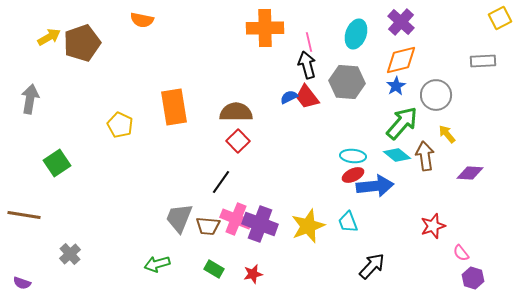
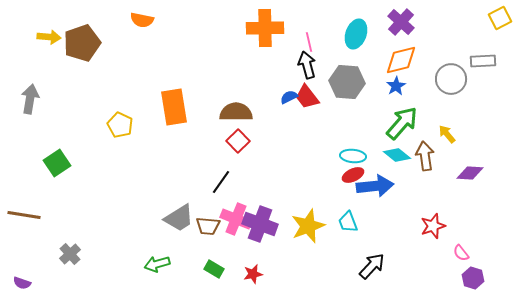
yellow arrow at (49, 37): rotated 35 degrees clockwise
gray circle at (436, 95): moved 15 px right, 16 px up
gray trapezoid at (179, 218): rotated 144 degrees counterclockwise
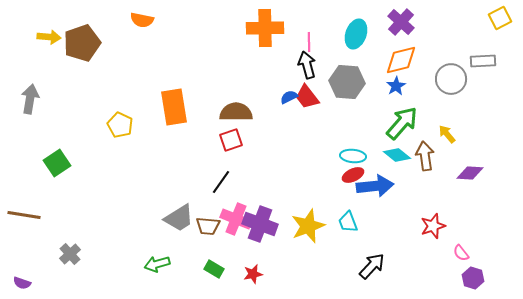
pink line at (309, 42): rotated 12 degrees clockwise
red square at (238, 141): moved 7 px left, 1 px up; rotated 25 degrees clockwise
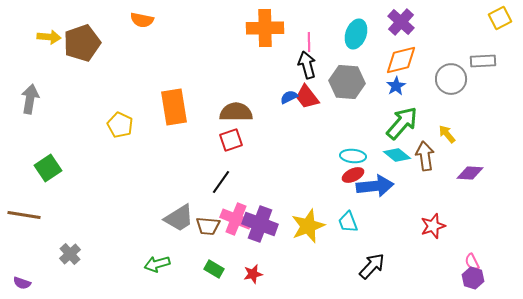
green square at (57, 163): moved 9 px left, 5 px down
pink semicircle at (461, 253): moved 11 px right, 9 px down; rotated 12 degrees clockwise
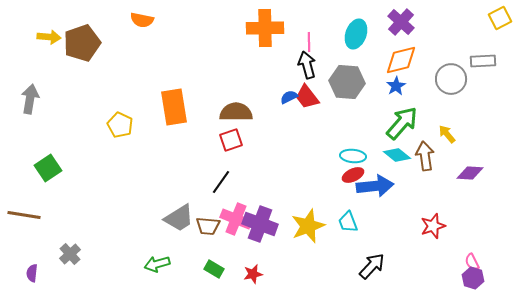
purple semicircle at (22, 283): moved 10 px right, 10 px up; rotated 78 degrees clockwise
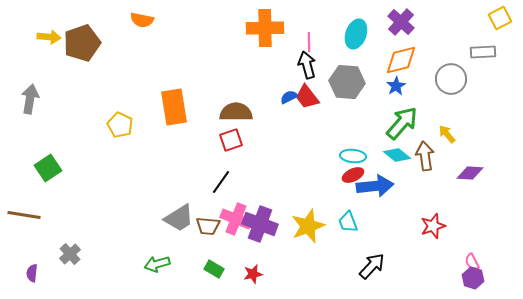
gray rectangle at (483, 61): moved 9 px up
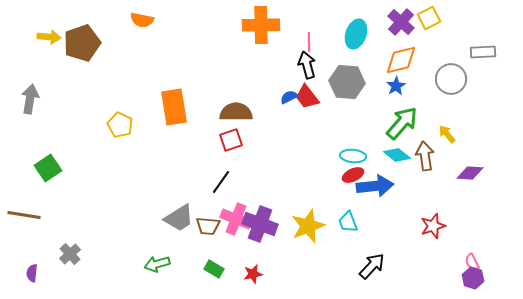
yellow square at (500, 18): moved 71 px left
orange cross at (265, 28): moved 4 px left, 3 px up
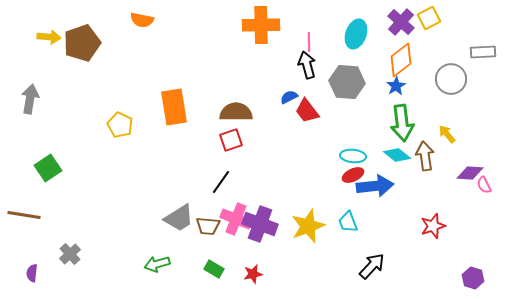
orange diamond at (401, 60): rotated 24 degrees counterclockwise
red trapezoid at (307, 97): moved 14 px down
green arrow at (402, 123): rotated 132 degrees clockwise
pink semicircle at (472, 262): moved 12 px right, 77 px up
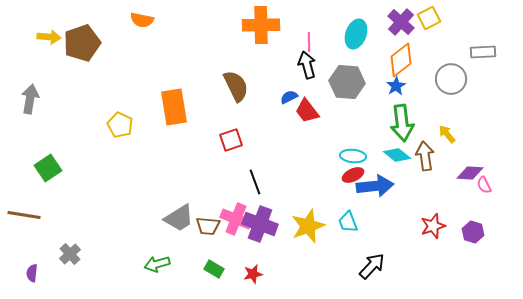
brown semicircle at (236, 112): moved 26 px up; rotated 64 degrees clockwise
black line at (221, 182): moved 34 px right; rotated 55 degrees counterclockwise
purple hexagon at (473, 278): moved 46 px up
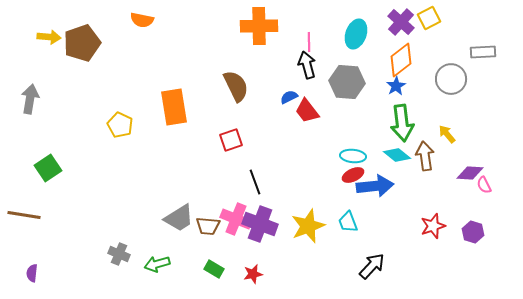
orange cross at (261, 25): moved 2 px left, 1 px down
gray cross at (70, 254): moved 49 px right; rotated 25 degrees counterclockwise
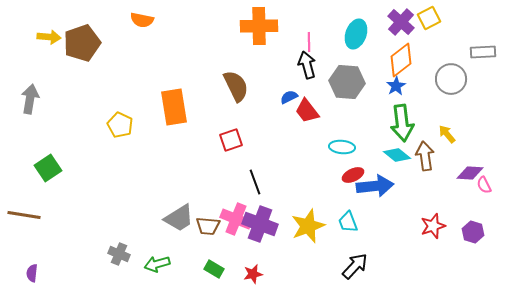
cyan ellipse at (353, 156): moved 11 px left, 9 px up
black arrow at (372, 266): moved 17 px left
